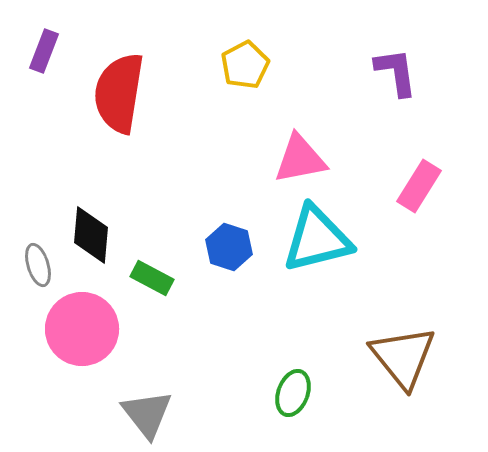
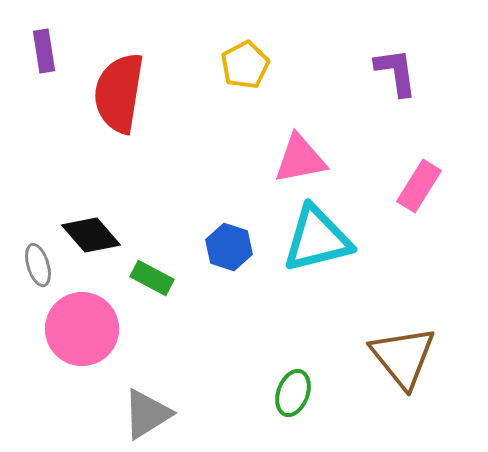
purple rectangle: rotated 30 degrees counterclockwise
black diamond: rotated 46 degrees counterclockwise
gray triangle: rotated 36 degrees clockwise
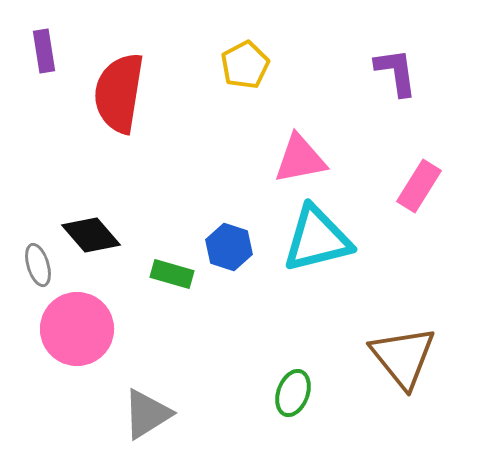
green rectangle: moved 20 px right, 4 px up; rotated 12 degrees counterclockwise
pink circle: moved 5 px left
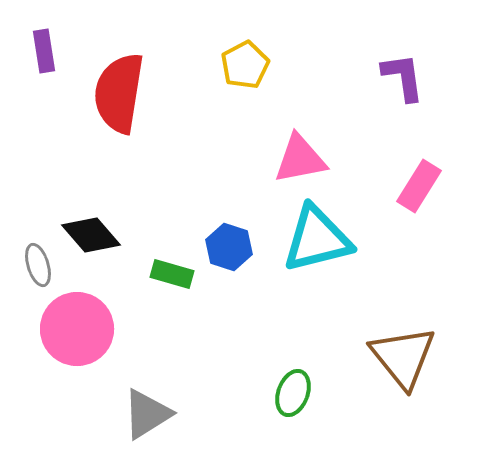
purple L-shape: moved 7 px right, 5 px down
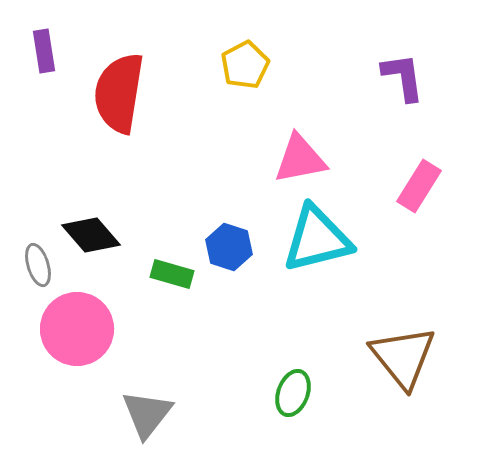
gray triangle: rotated 20 degrees counterclockwise
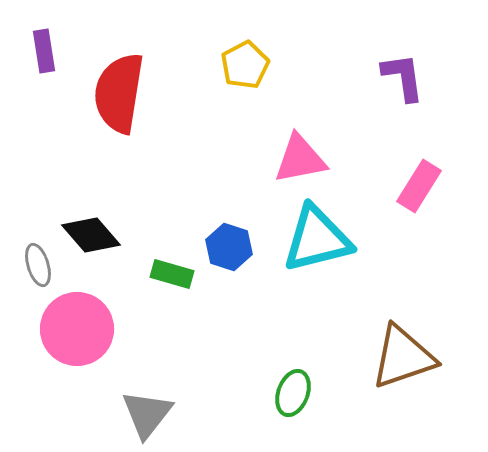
brown triangle: rotated 50 degrees clockwise
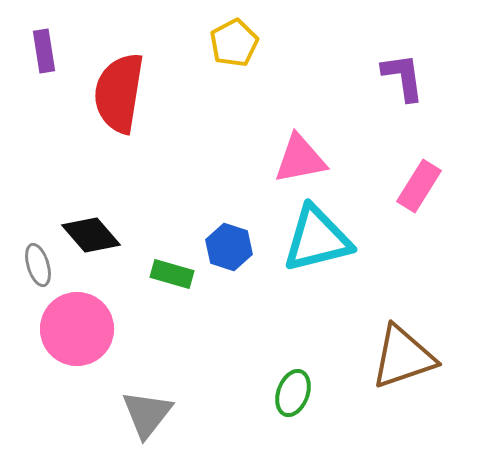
yellow pentagon: moved 11 px left, 22 px up
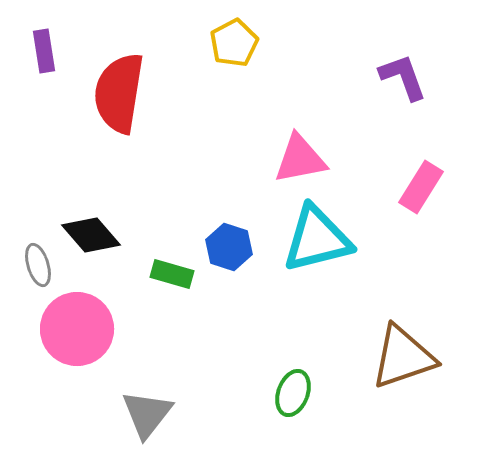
purple L-shape: rotated 12 degrees counterclockwise
pink rectangle: moved 2 px right, 1 px down
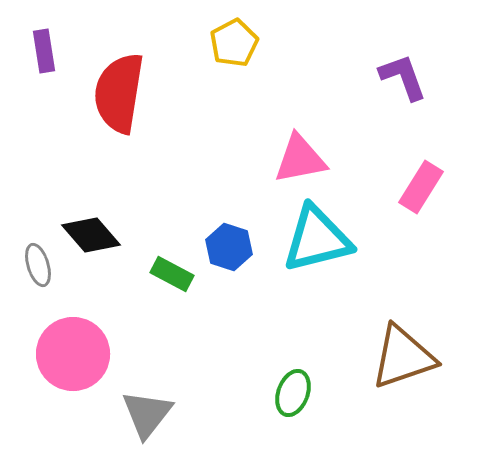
green rectangle: rotated 12 degrees clockwise
pink circle: moved 4 px left, 25 px down
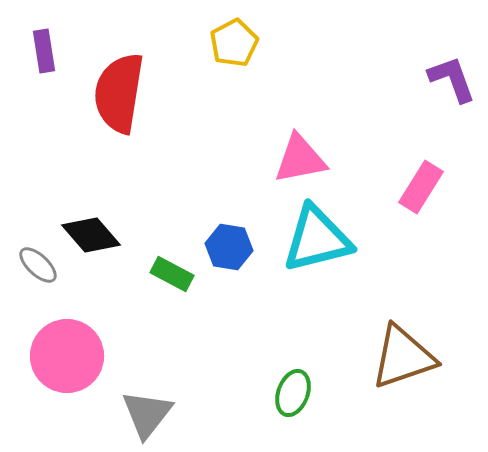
purple L-shape: moved 49 px right, 2 px down
blue hexagon: rotated 9 degrees counterclockwise
gray ellipse: rotated 30 degrees counterclockwise
pink circle: moved 6 px left, 2 px down
